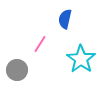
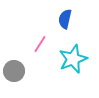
cyan star: moved 8 px left; rotated 16 degrees clockwise
gray circle: moved 3 px left, 1 px down
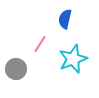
gray circle: moved 2 px right, 2 px up
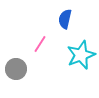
cyan star: moved 8 px right, 4 px up
